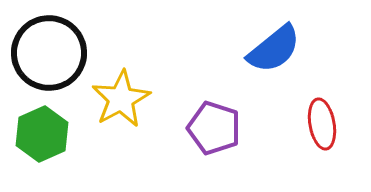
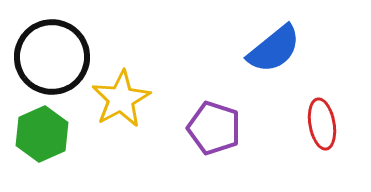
black circle: moved 3 px right, 4 px down
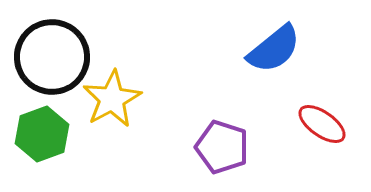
yellow star: moved 9 px left
red ellipse: rotated 45 degrees counterclockwise
purple pentagon: moved 8 px right, 19 px down
green hexagon: rotated 4 degrees clockwise
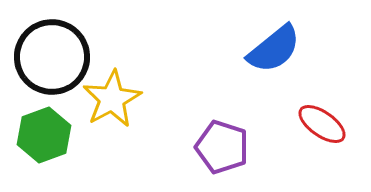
green hexagon: moved 2 px right, 1 px down
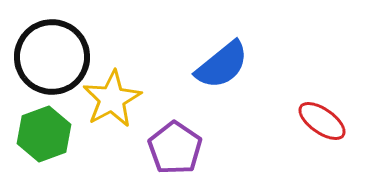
blue semicircle: moved 52 px left, 16 px down
red ellipse: moved 3 px up
green hexagon: moved 1 px up
purple pentagon: moved 47 px left, 1 px down; rotated 16 degrees clockwise
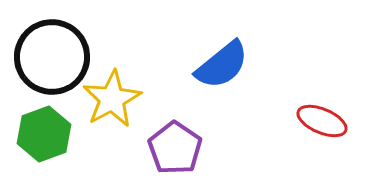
red ellipse: rotated 12 degrees counterclockwise
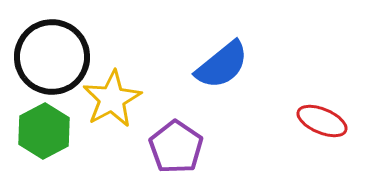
green hexagon: moved 3 px up; rotated 8 degrees counterclockwise
purple pentagon: moved 1 px right, 1 px up
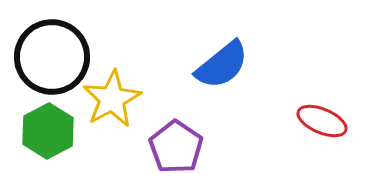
green hexagon: moved 4 px right
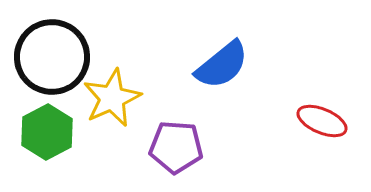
yellow star: moved 1 px up; rotated 4 degrees clockwise
green hexagon: moved 1 px left, 1 px down
purple pentagon: rotated 30 degrees counterclockwise
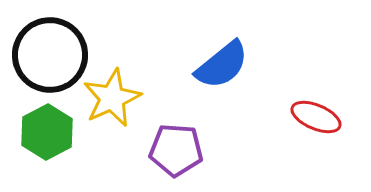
black circle: moved 2 px left, 2 px up
red ellipse: moved 6 px left, 4 px up
purple pentagon: moved 3 px down
